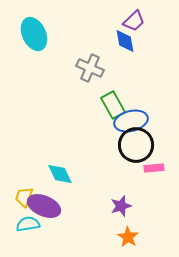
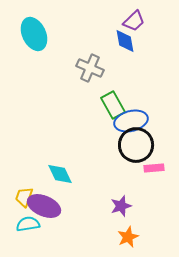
orange star: rotated 15 degrees clockwise
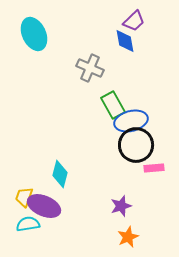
cyan diamond: rotated 40 degrees clockwise
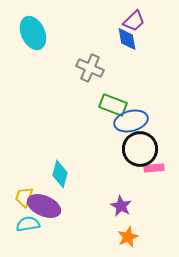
cyan ellipse: moved 1 px left, 1 px up
blue diamond: moved 2 px right, 2 px up
green rectangle: rotated 40 degrees counterclockwise
black circle: moved 4 px right, 4 px down
purple star: rotated 25 degrees counterclockwise
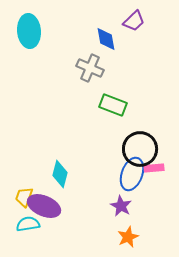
cyan ellipse: moved 4 px left, 2 px up; rotated 20 degrees clockwise
blue diamond: moved 21 px left
blue ellipse: moved 1 px right, 53 px down; rotated 56 degrees counterclockwise
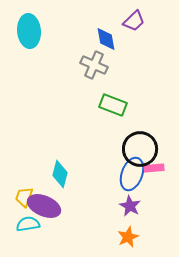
gray cross: moved 4 px right, 3 px up
purple star: moved 9 px right
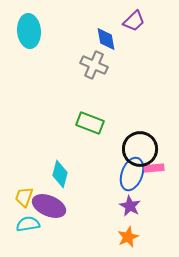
green rectangle: moved 23 px left, 18 px down
purple ellipse: moved 5 px right
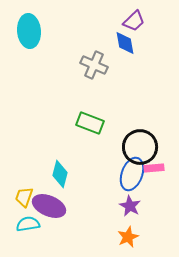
blue diamond: moved 19 px right, 4 px down
black circle: moved 2 px up
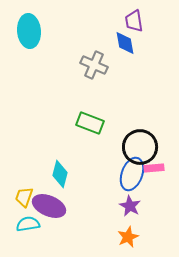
purple trapezoid: rotated 125 degrees clockwise
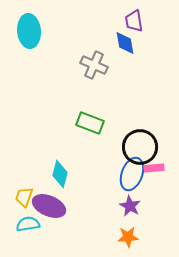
orange star: rotated 20 degrees clockwise
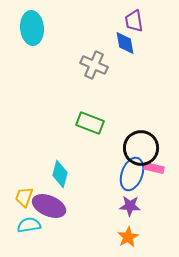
cyan ellipse: moved 3 px right, 3 px up
black circle: moved 1 px right, 1 px down
pink rectangle: rotated 18 degrees clockwise
purple star: rotated 25 degrees counterclockwise
cyan semicircle: moved 1 px right, 1 px down
orange star: rotated 25 degrees counterclockwise
